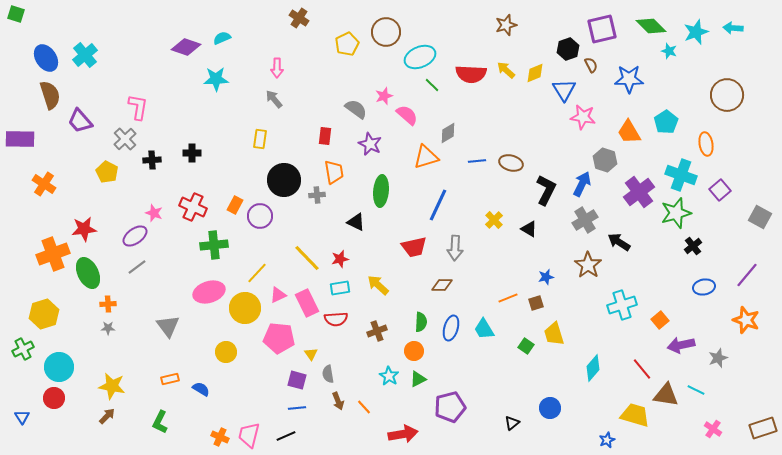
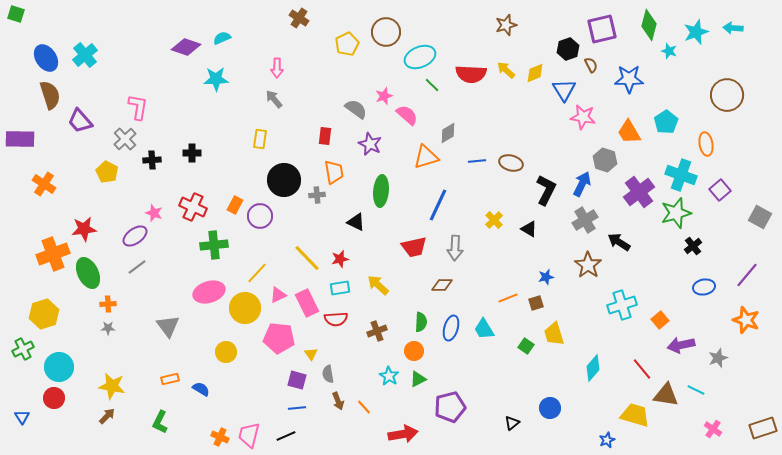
green diamond at (651, 26): moved 2 px left, 1 px up; rotated 60 degrees clockwise
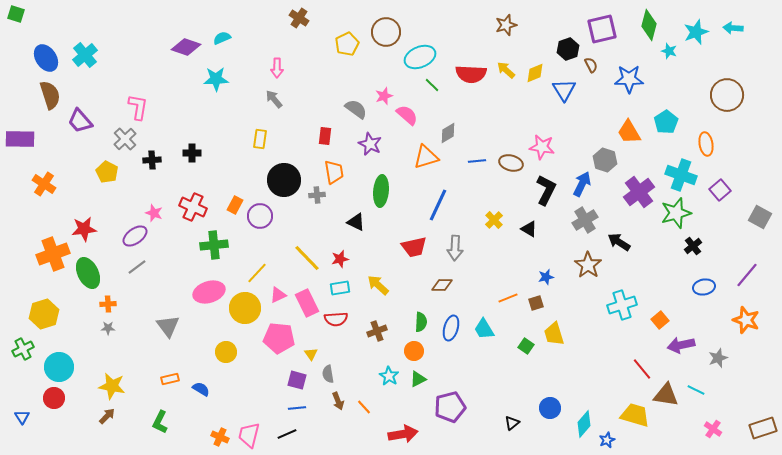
pink star at (583, 117): moved 41 px left, 30 px down
cyan diamond at (593, 368): moved 9 px left, 56 px down
black line at (286, 436): moved 1 px right, 2 px up
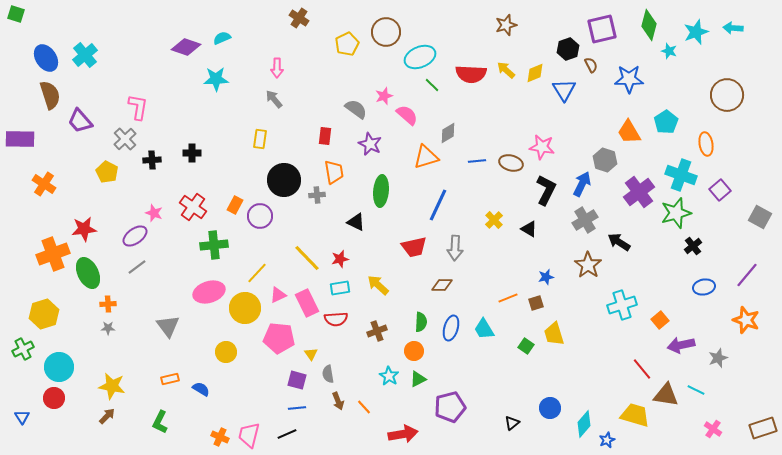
red cross at (193, 207): rotated 12 degrees clockwise
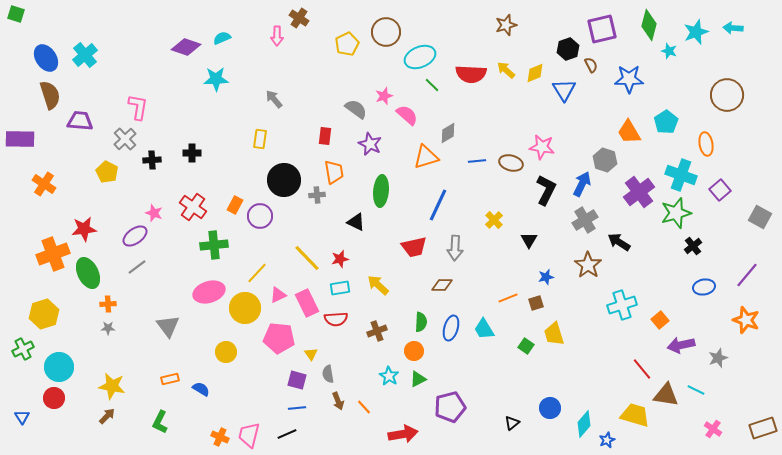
pink arrow at (277, 68): moved 32 px up
purple trapezoid at (80, 121): rotated 136 degrees clockwise
black triangle at (529, 229): moved 11 px down; rotated 30 degrees clockwise
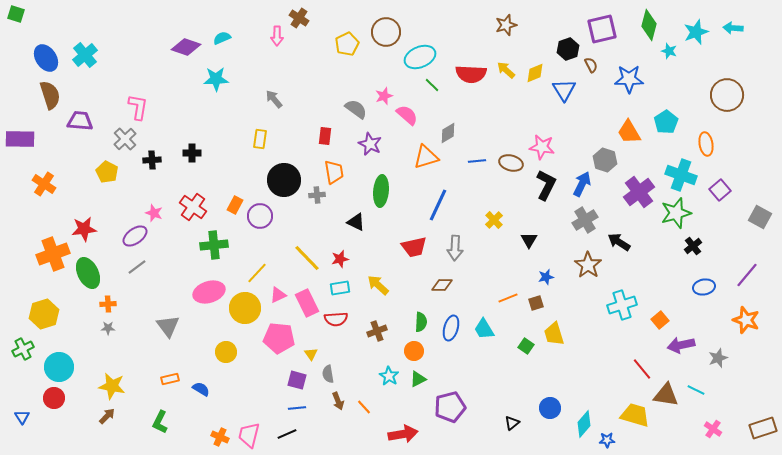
black L-shape at (546, 190): moved 5 px up
blue star at (607, 440): rotated 21 degrees clockwise
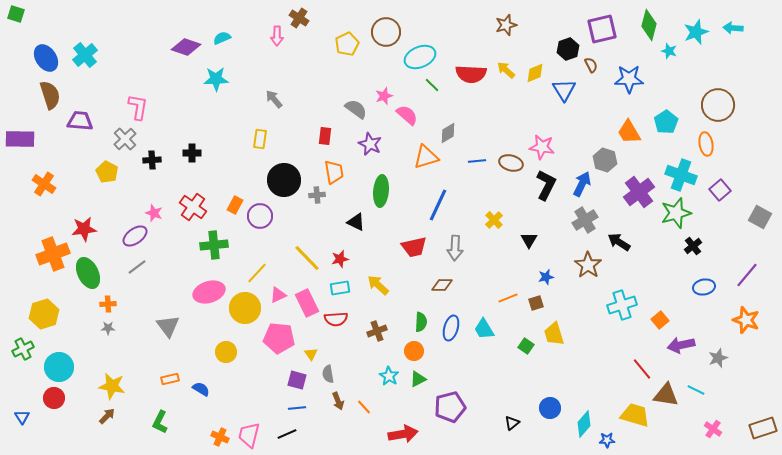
brown circle at (727, 95): moved 9 px left, 10 px down
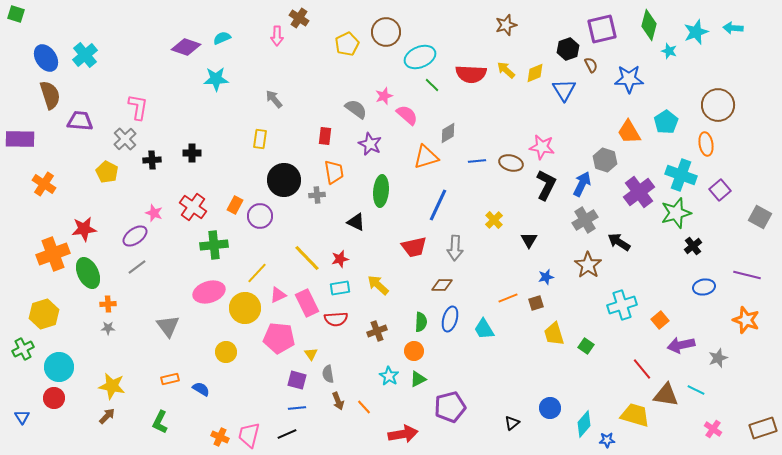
purple line at (747, 275): rotated 64 degrees clockwise
blue ellipse at (451, 328): moved 1 px left, 9 px up
green square at (526, 346): moved 60 px right
